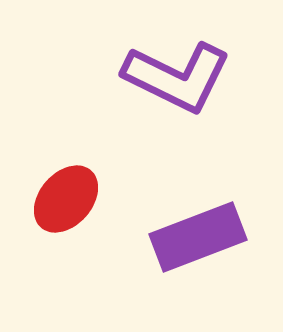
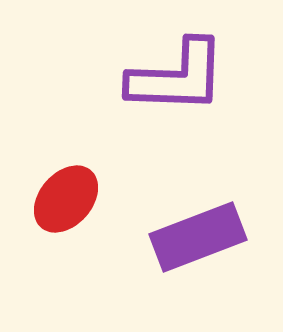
purple L-shape: rotated 24 degrees counterclockwise
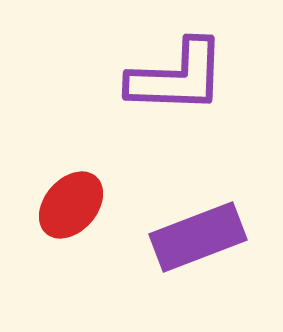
red ellipse: moved 5 px right, 6 px down
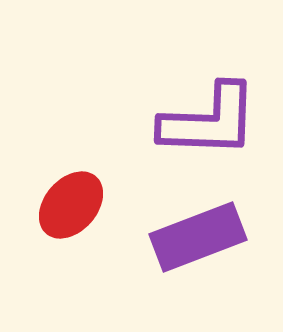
purple L-shape: moved 32 px right, 44 px down
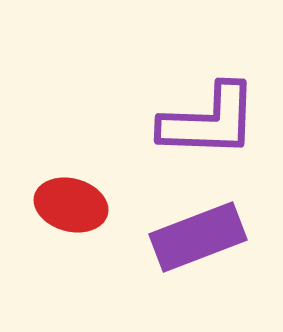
red ellipse: rotated 64 degrees clockwise
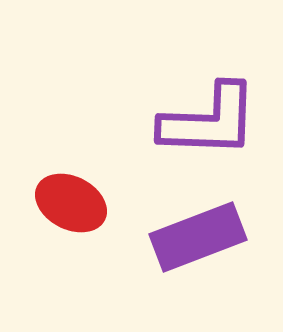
red ellipse: moved 2 px up; rotated 12 degrees clockwise
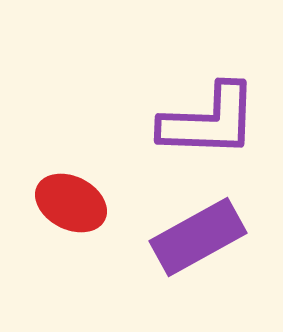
purple rectangle: rotated 8 degrees counterclockwise
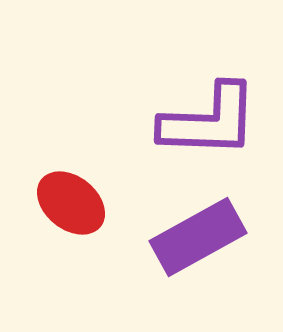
red ellipse: rotated 12 degrees clockwise
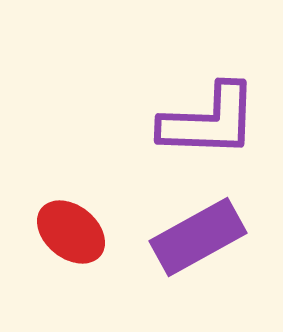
red ellipse: moved 29 px down
